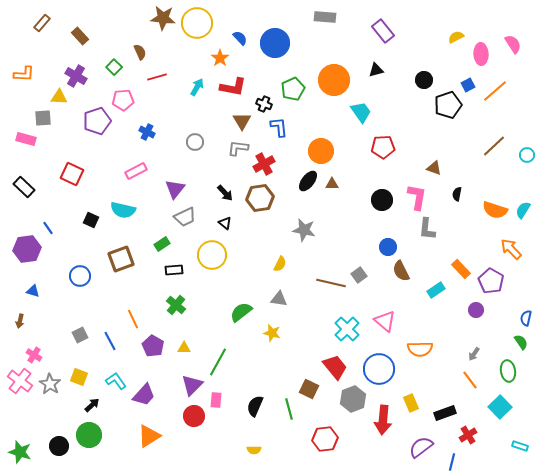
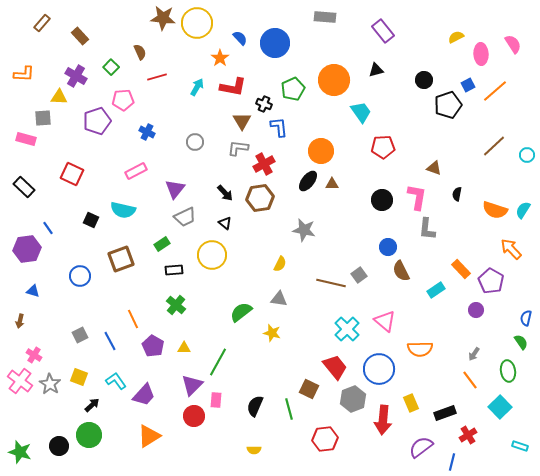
green square at (114, 67): moved 3 px left
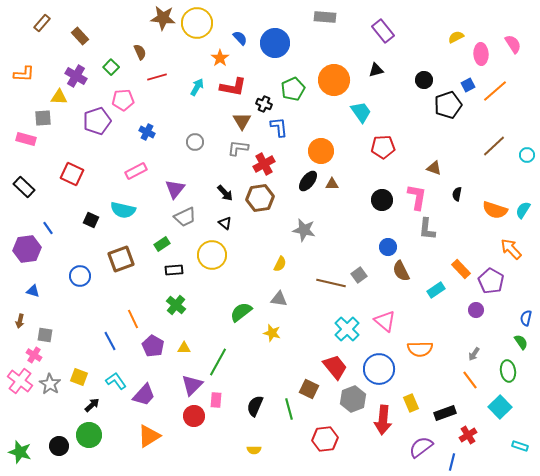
gray square at (80, 335): moved 35 px left; rotated 35 degrees clockwise
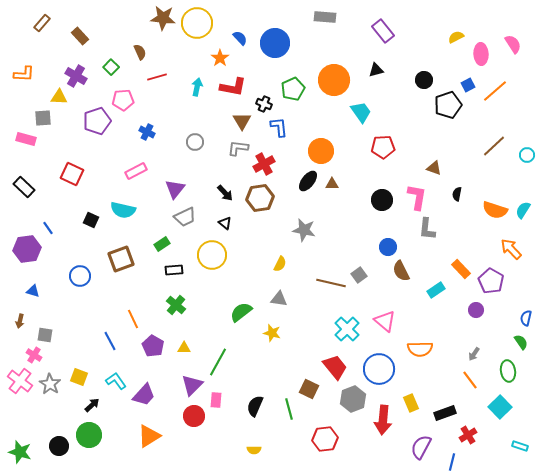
cyan arrow at (197, 87): rotated 18 degrees counterclockwise
purple semicircle at (421, 447): rotated 25 degrees counterclockwise
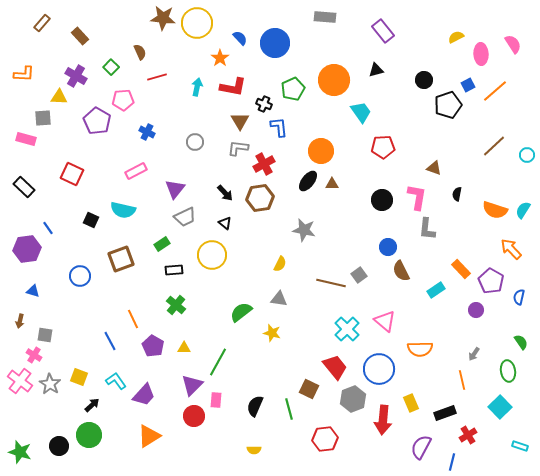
purple pentagon at (97, 121): rotated 24 degrees counterclockwise
brown triangle at (242, 121): moved 2 px left
blue semicircle at (526, 318): moved 7 px left, 21 px up
orange line at (470, 380): moved 8 px left; rotated 24 degrees clockwise
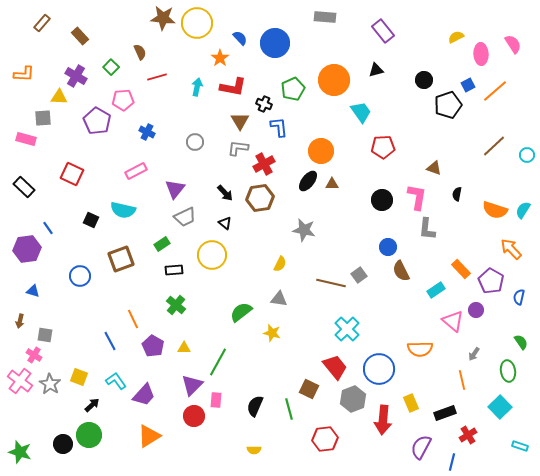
pink triangle at (385, 321): moved 68 px right
black circle at (59, 446): moved 4 px right, 2 px up
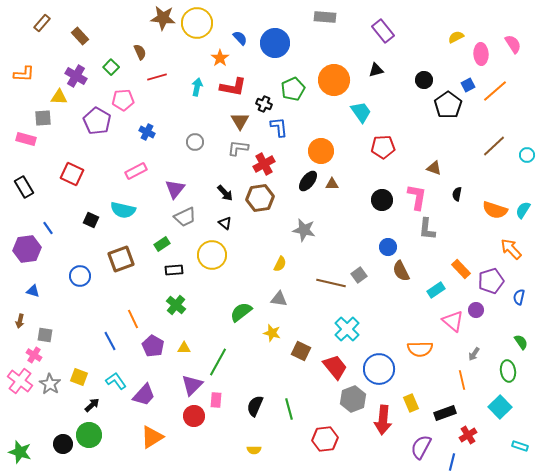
black pentagon at (448, 105): rotated 16 degrees counterclockwise
black rectangle at (24, 187): rotated 15 degrees clockwise
purple pentagon at (491, 281): rotated 25 degrees clockwise
brown square at (309, 389): moved 8 px left, 38 px up
orange triangle at (149, 436): moved 3 px right, 1 px down
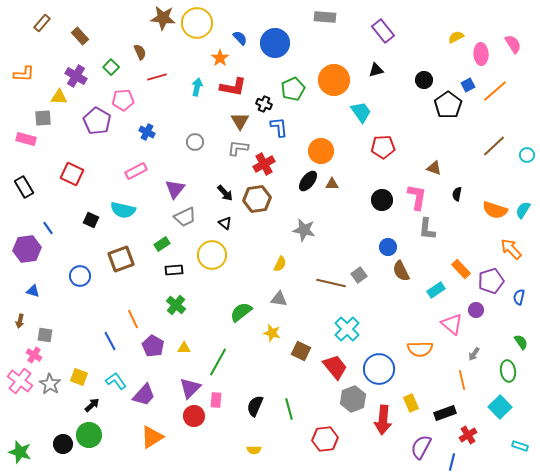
brown hexagon at (260, 198): moved 3 px left, 1 px down
pink triangle at (453, 321): moved 1 px left, 3 px down
purple triangle at (192, 385): moved 2 px left, 3 px down
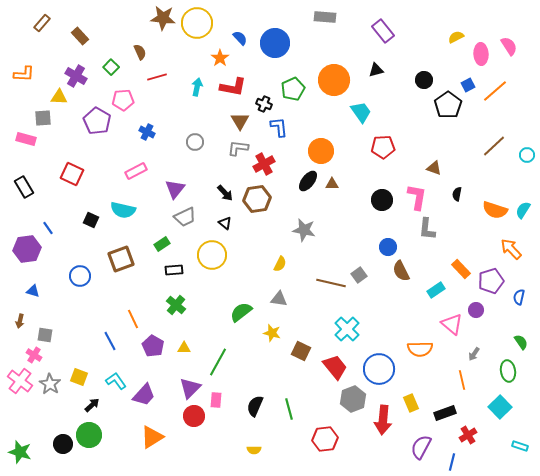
pink semicircle at (513, 44): moved 4 px left, 2 px down
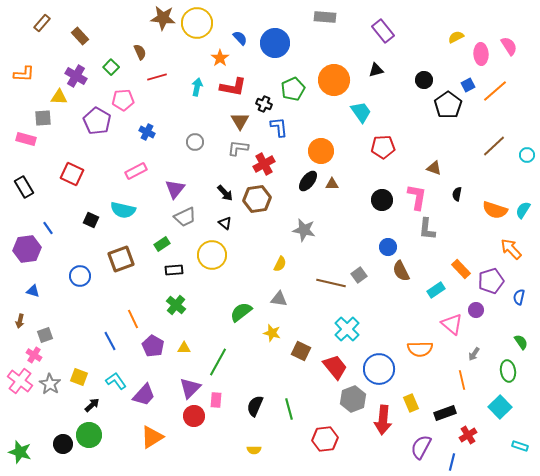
gray square at (45, 335): rotated 28 degrees counterclockwise
